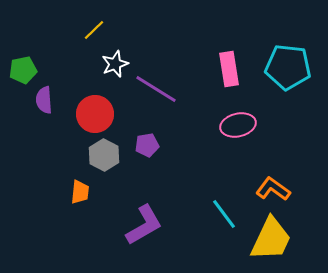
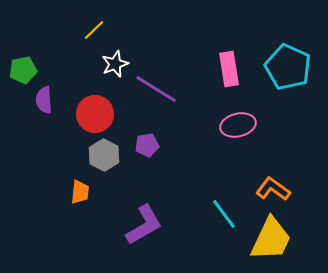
cyan pentagon: rotated 18 degrees clockwise
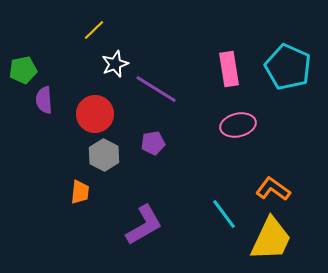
purple pentagon: moved 6 px right, 2 px up
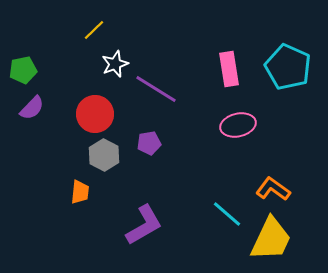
purple semicircle: moved 12 px left, 8 px down; rotated 132 degrees counterclockwise
purple pentagon: moved 4 px left
cyan line: moved 3 px right; rotated 12 degrees counterclockwise
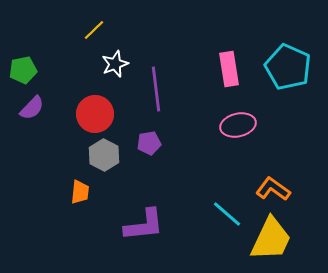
purple line: rotated 51 degrees clockwise
purple L-shape: rotated 24 degrees clockwise
